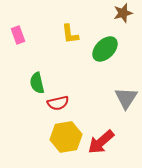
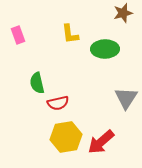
green ellipse: rotated 44 degrees clockwise
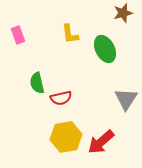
green ellipse: rotated 64 degrees clockwise
gray triangle: moved 1 px down
red semicircle: moved 3 px right, 5 px up
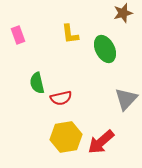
gray triangle: rotated 10 degrees clockwise
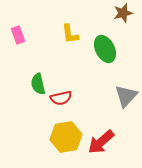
green semicircle: moved 1 px right, 1 px down
gray triangle: moved 3 px up
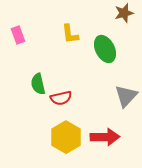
brown star: moved 1 px right
yellow hexagon: rotated 20 degrees counterclockwise
red arrow: moved 4 px right, 5 px up; rotated 140 degrees counterclockwise
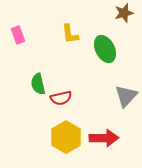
red arrow: moved 1 px left, 1 px down
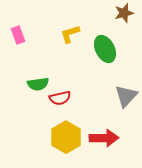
yellow L-shape: rotated 80 degrees clockwise
green semicircle: rotated 85 degrees counterclockwise
red semicircle: moved 1 px left
